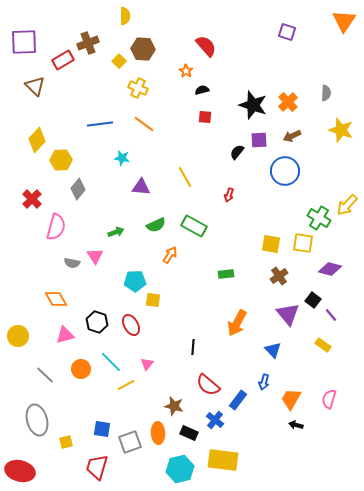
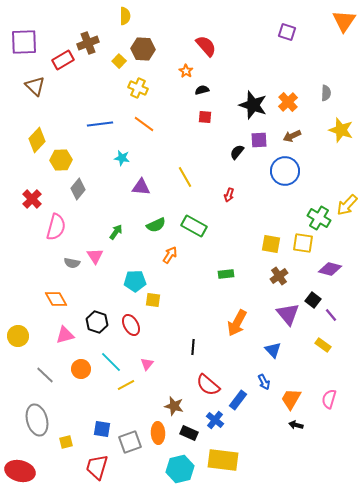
green arrow at (116, 232): rotated 35 degrees counterclockwise
blue arrow at (264, 382): rotated 42 degrees counterclockwise
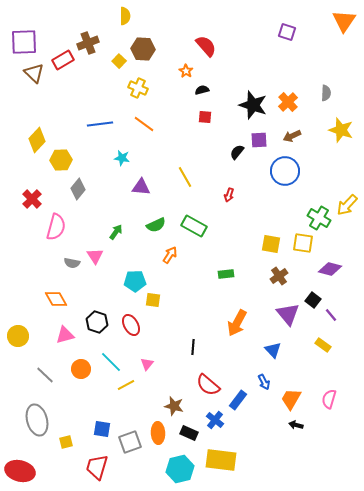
brown triangle at (35, 86): moved 1 px left, 13 px up
yellow rectangle at (223, 460): moved 2 px left
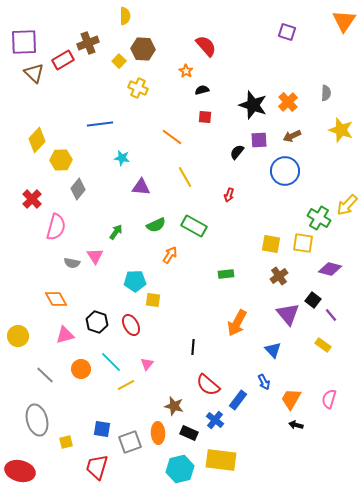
orange line at (144, 124): moved 28 px right, 13 px down
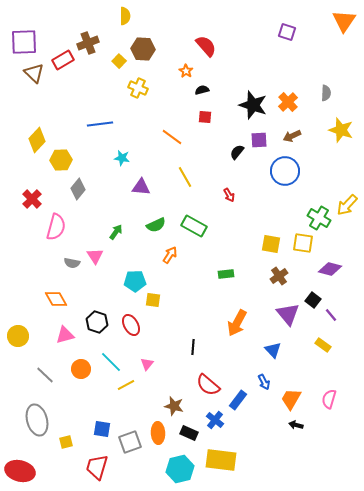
red arrow at (229, 195): rotated 48 degrees counterclockwise
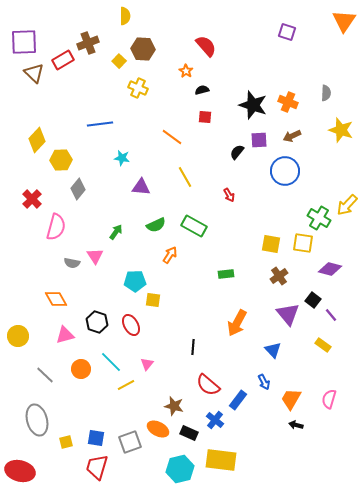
orange cross at (288, 102): rotated 24 degrees counterclockwise
blue square at (102, 429): moved 6 px left, 9 px down
orange ellipse at (158, 433): moved 4 px up; rotated 60 degrees counterclockwise
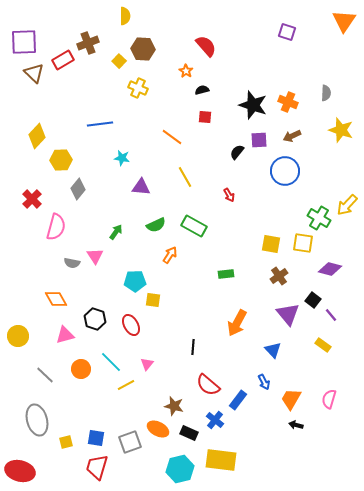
yellow diamond at (37, 140): moved 4 px up
black hexagon at (97, 322): moved 2 px left, 3 px up
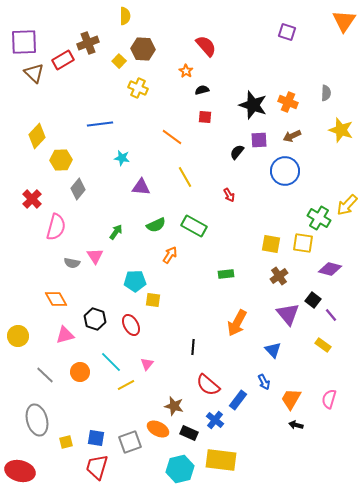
orange circle at (81, 369): moved 1 px left, 3 px down
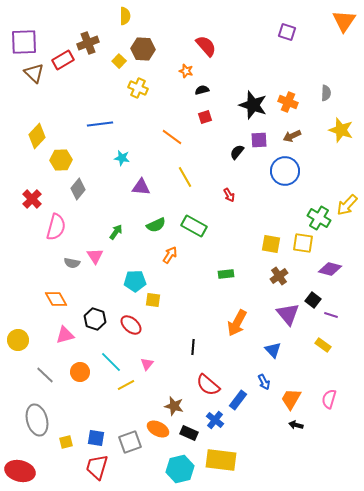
orange star at (186, 71): rotated 16 degrees counterclockwise
red square at (205, 117): rotated 24 degrees counterclockwise
purple line at (331, 315): rotated 32 degrees counterclockwise
red ellipse at (131, 325): rotated 20 degrees counterclockwise
yellow circle at (18, 336): moved 4 px down
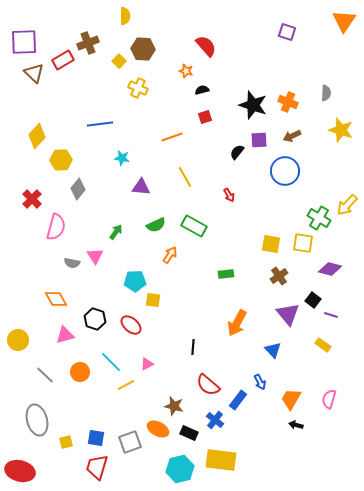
orange line at (172, 137): rotated 55 degrees counterclockwise
pink triangle at (147, 364): rotated 24 degrees clockwise
blue arrow at (264, 382): moved 4 px left
